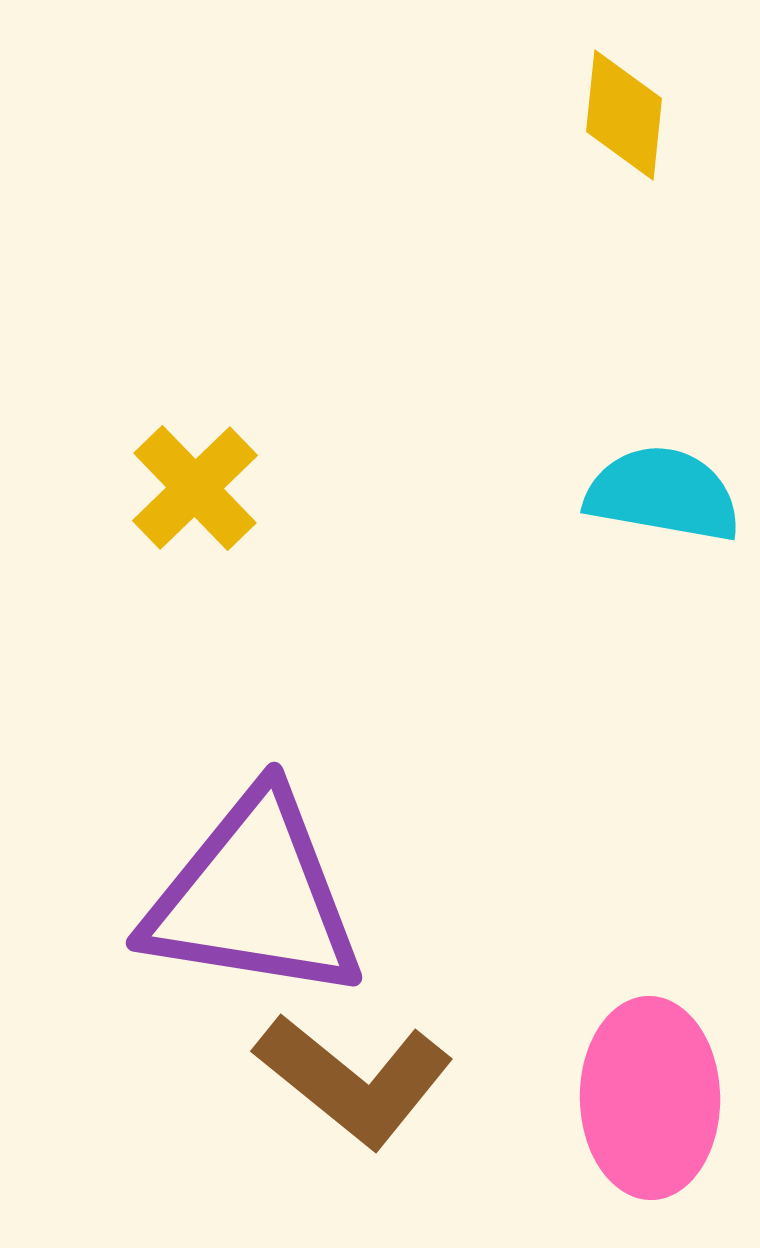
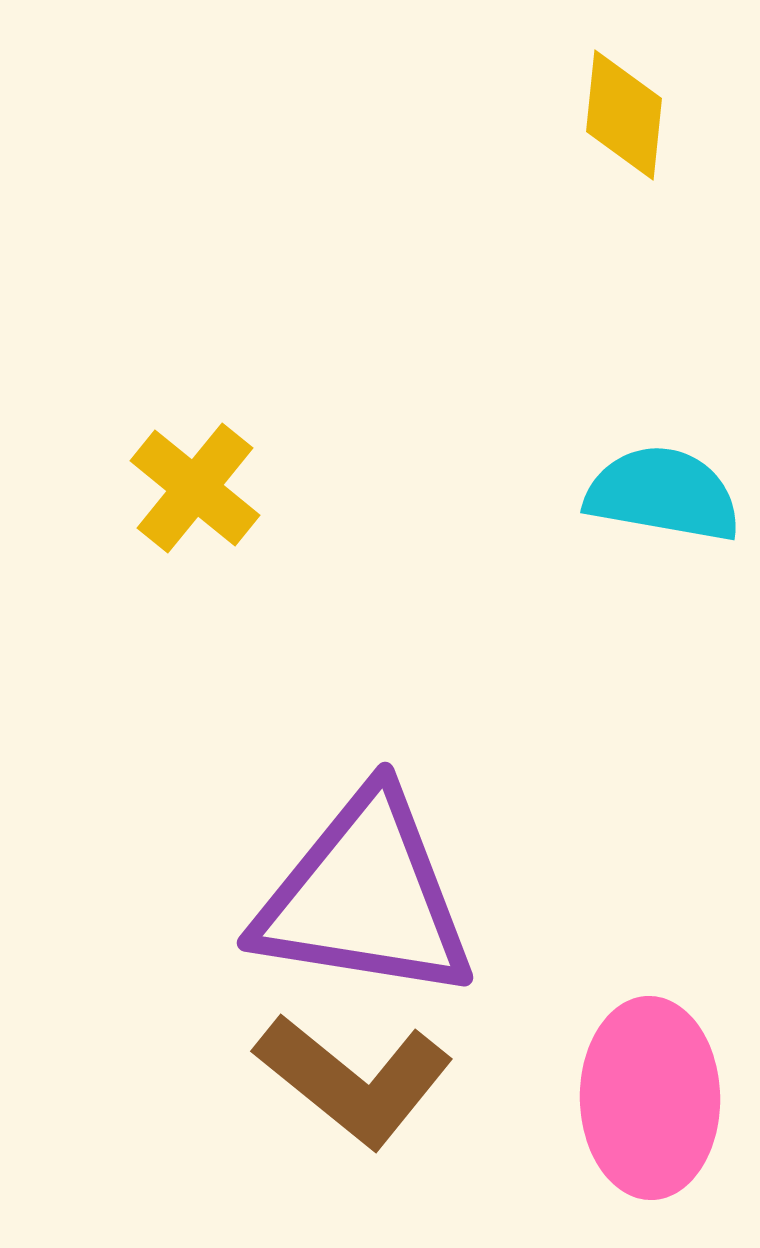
yellow cross: rotated 7 degrees counterclockwise
purple triangle: moved 111 px right
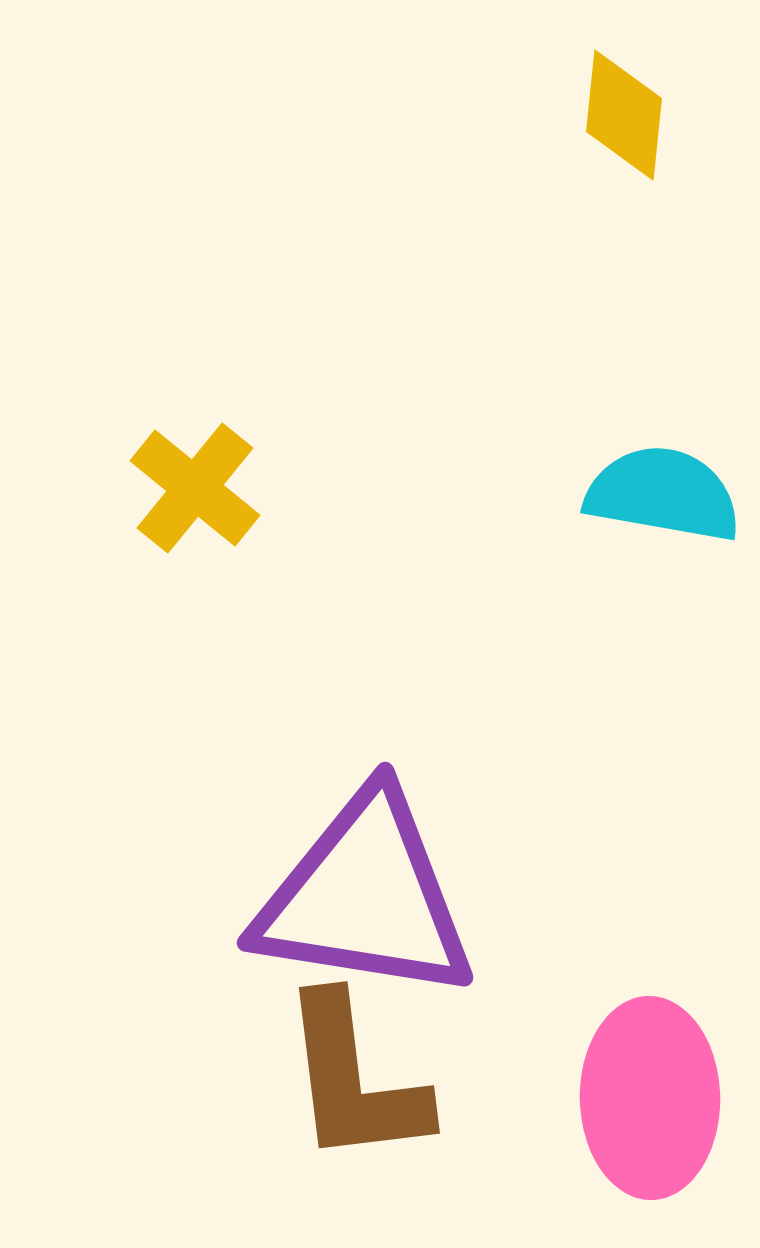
brown L-shape: rotated 44 degrees clockwise
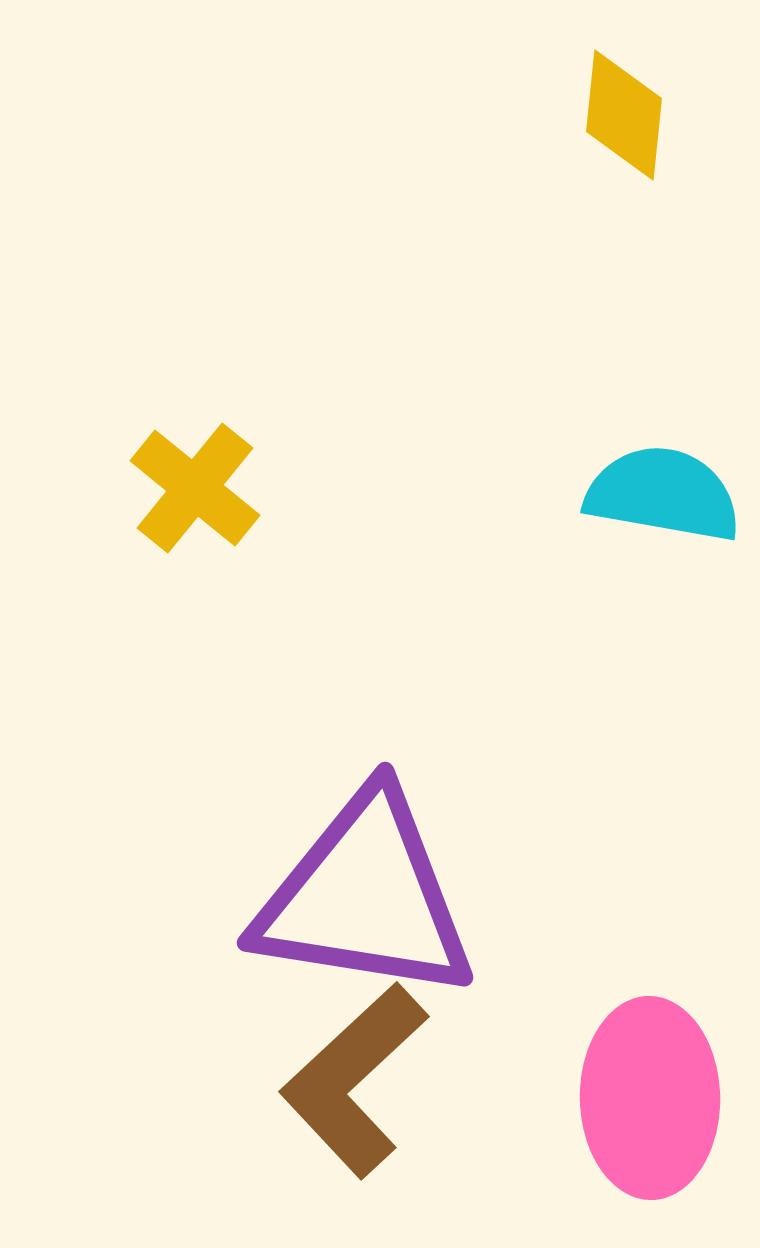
brown L-shape: rotated 54 degrees clockwise
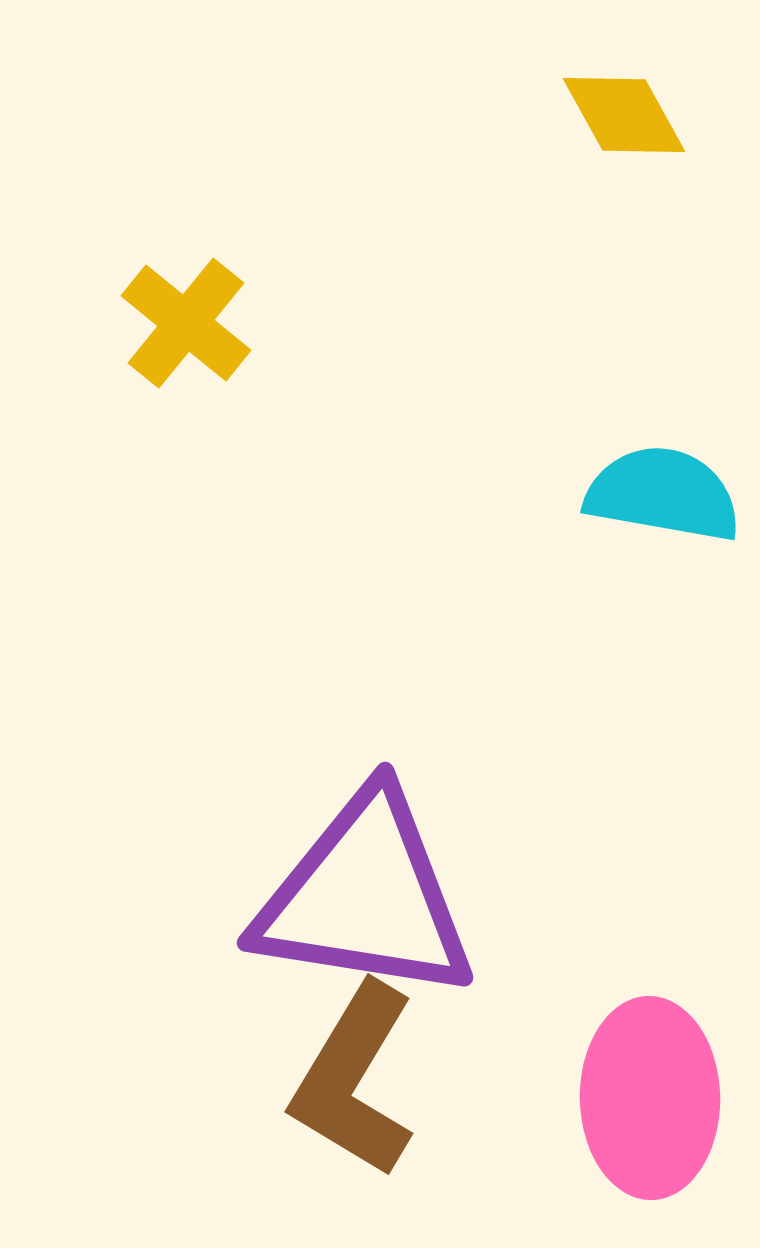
yellow diamond: rotated 35 degrees counterclockwise
yellow cross: moved 9 px left, 165 px up
brown L-shape: rotated 16 degrees counterclockwise
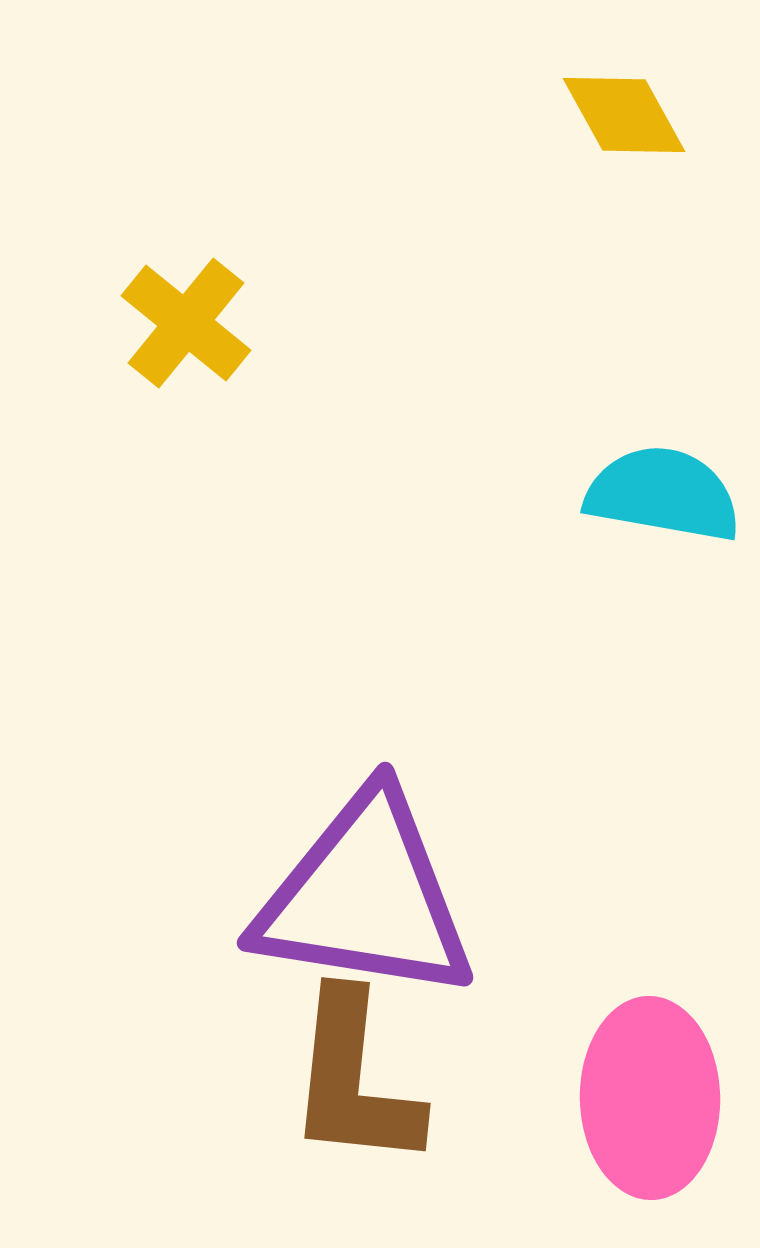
brown L-shape: rotated 25 degrees counterclockwise
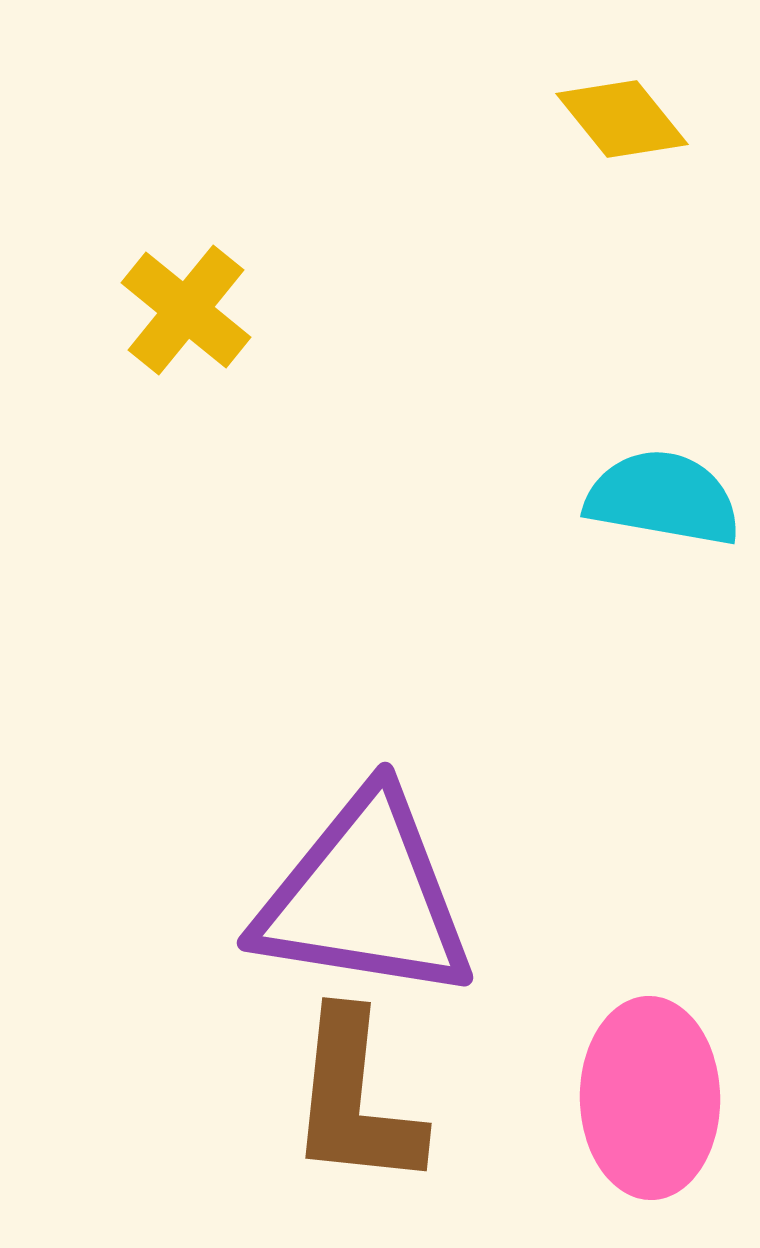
yellow diamond: moved 2 px left, 4 px down; rotated 10 degrees counterclockwise
yellow cross: moved 13 px up
cyan semicircle: moved 4 px down
brown L-shape: moved 1 px right, 20 px down
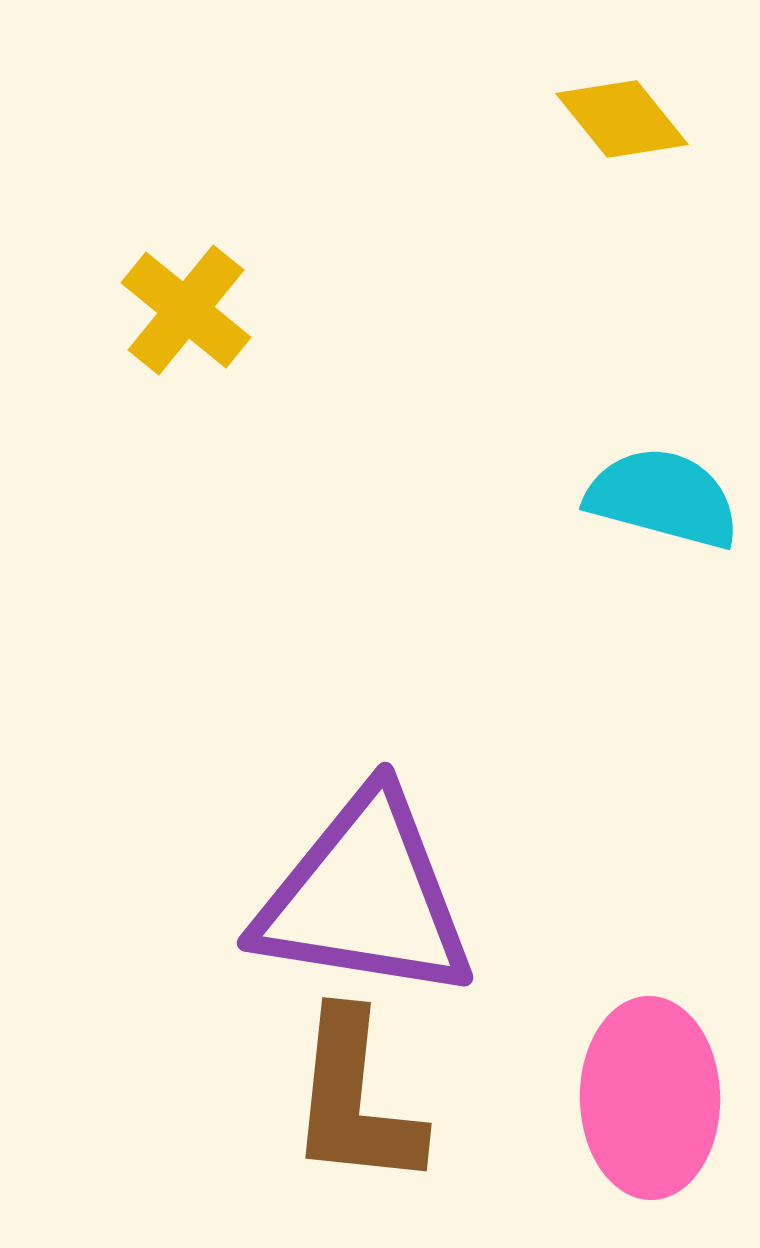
cyan semicircle: rotated 5 degrees clockwise
